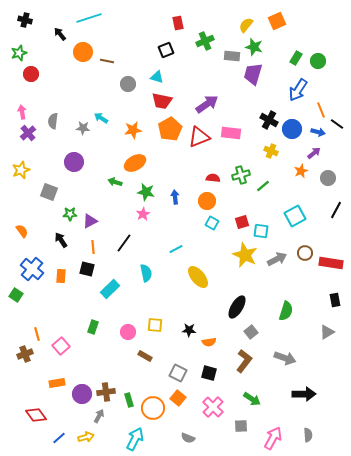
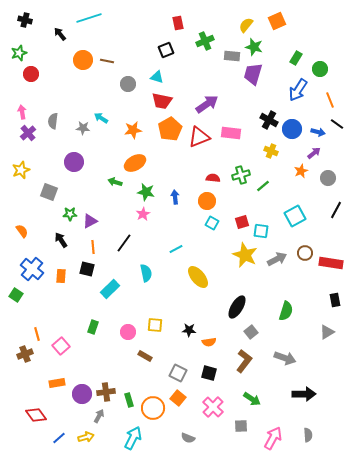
orange circle at (83, 52): moved 8 px down
green circle at (318, 61): moved 2 px right, 8 px down
orange line at (321, 110): moved 9 px right, 10 px up
cyan arrow at (135, 439): moved 2 px left, 1 px up
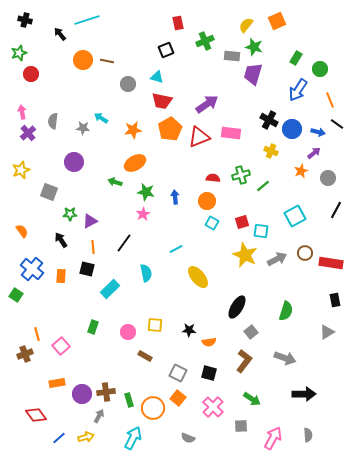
cyan line at (89, 18): moved 2 px left, 2 px down
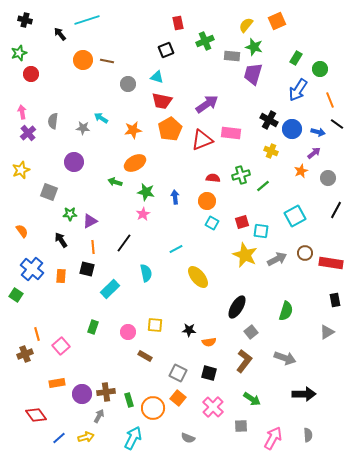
red triangle at (199, 137): moved 3 px right, 3 px down
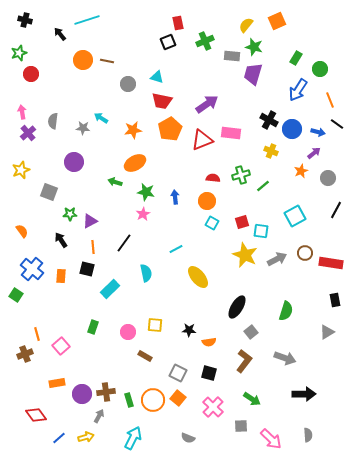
black square at (166, 50): moved 2 px right, 8 px up
orange circle at (153, 408): moved 8 px up
pink arrow at (273, 438): moved 2 px left, 1 px down; rotated 105 degrees clockwise
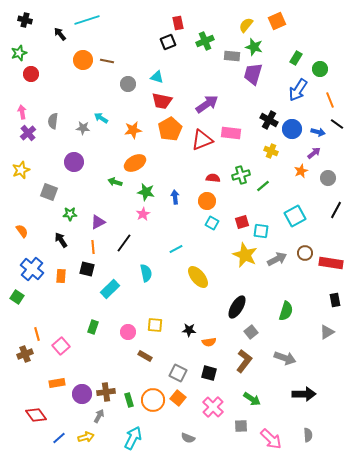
purple triangle at (90, 221): moved 8 px right, 1 px down
green square at (16, 295): moved 1 px right, 2 px down
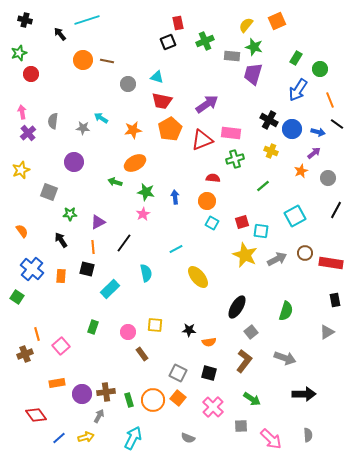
green cross at (241, 175): moved 6 px left, 16 px up
brown rectangle at (145, 356): moved 3 px left, 2 px up; rotated 24 degrees clockwise
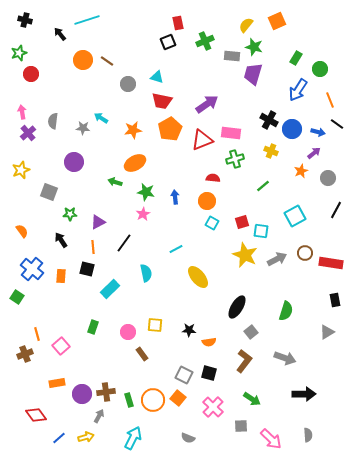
brown line at (107, 61): rotated 24 degrees clockwise
gray square at (178, 373): moved 6 px right, 2 px down
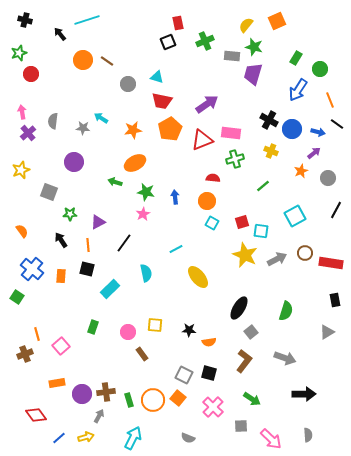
orange line at (93, 247): moved 5 px left, 2 px up
black ellipse at (237, 307): moved 2 px right, 1 px down
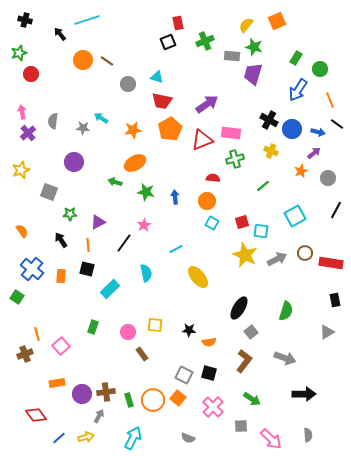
pink star at (143, 214): moved 1 px right, 11 px down
